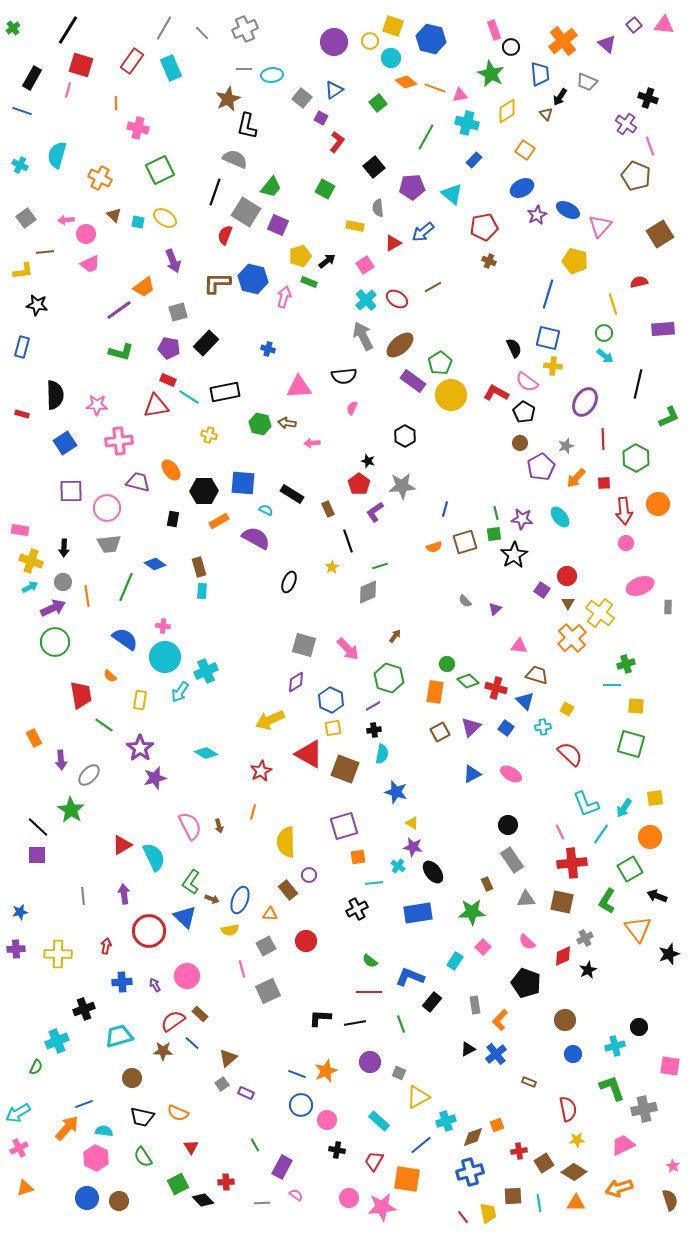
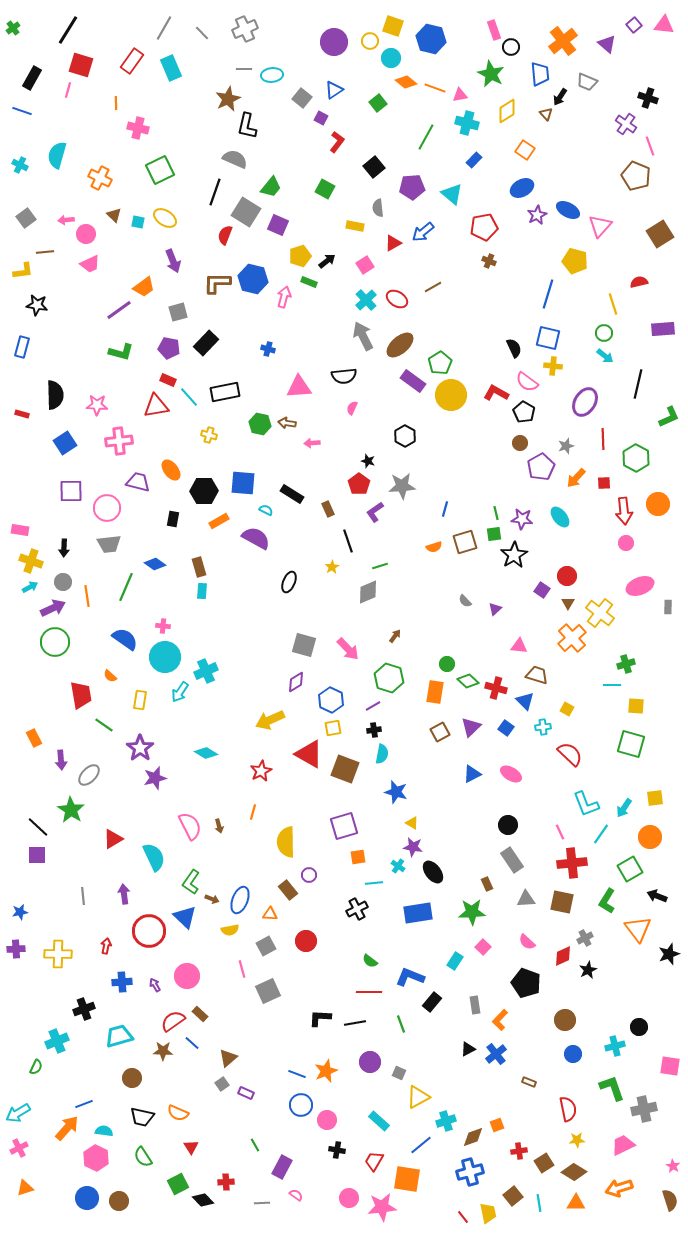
cyan line at (189, 397): rotated 15 degrees clockwise
red triangle at (122, 845): moved 9 px left, 6 px up
brown square at (513, 1196): rotated 36 degrees counterclockwise
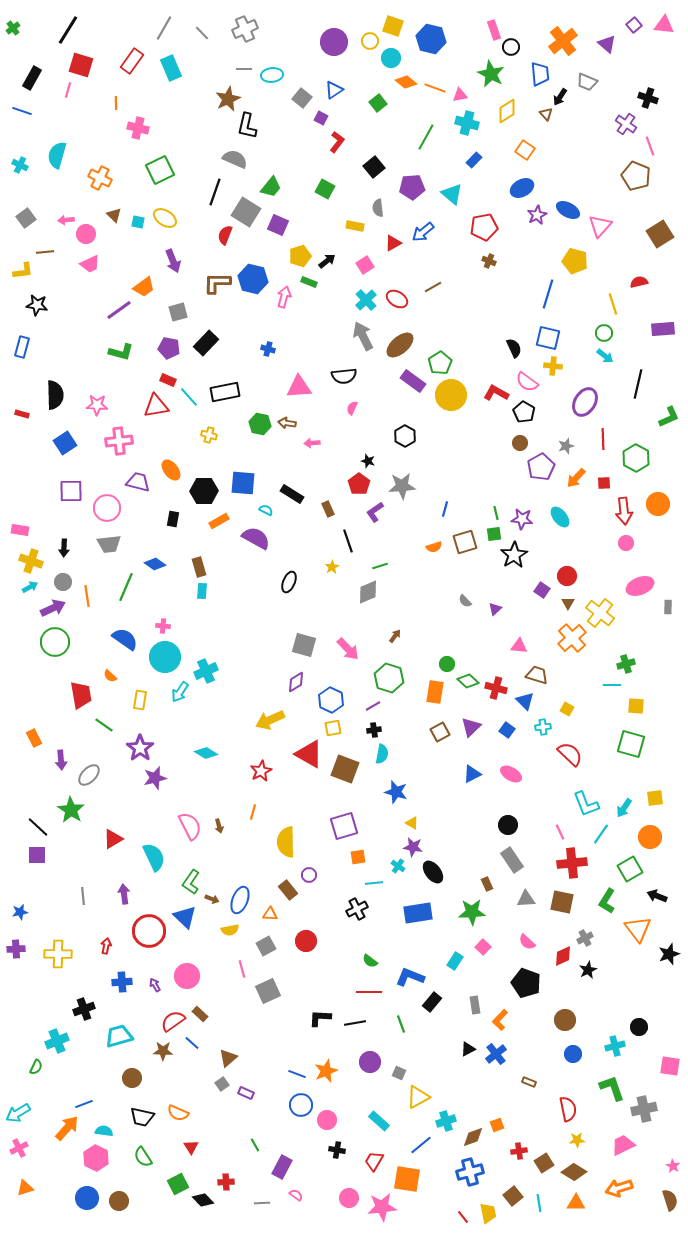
blue square at (506, 728): moved 1 px right, 2 px down
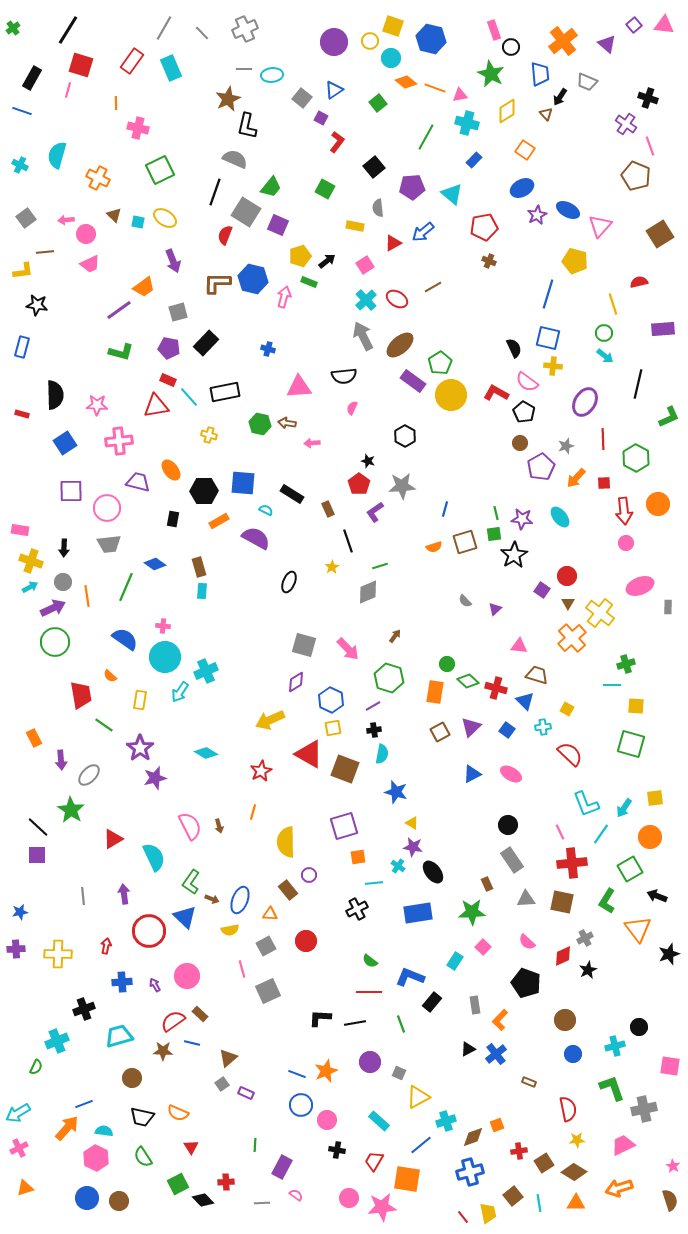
orange cross at (100, 178): moved 2 px left
blue line at (192, 1043): rotated 28 degrees counterclockwise
green line at (255, 1145): rotated 32 degrees clockwise
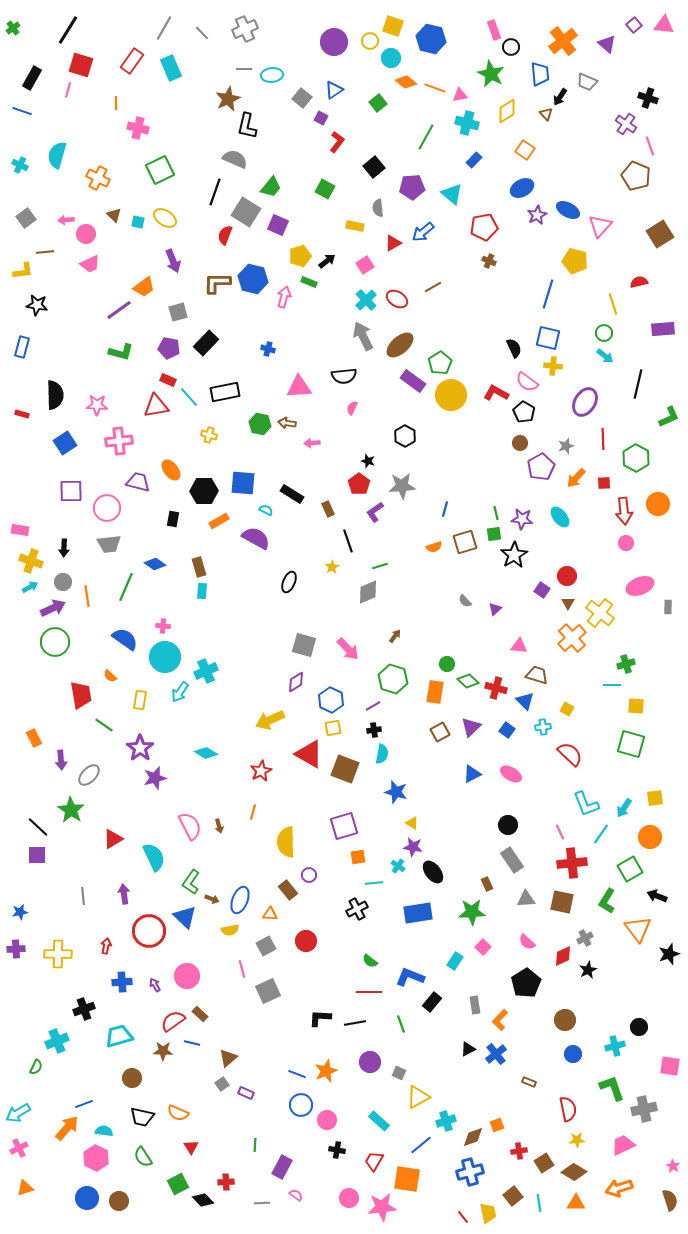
green hexagon at (389, 678): moved 4 px right, 1 px down
black pentagon at (526, 983): rotated 20 degrees clockwise
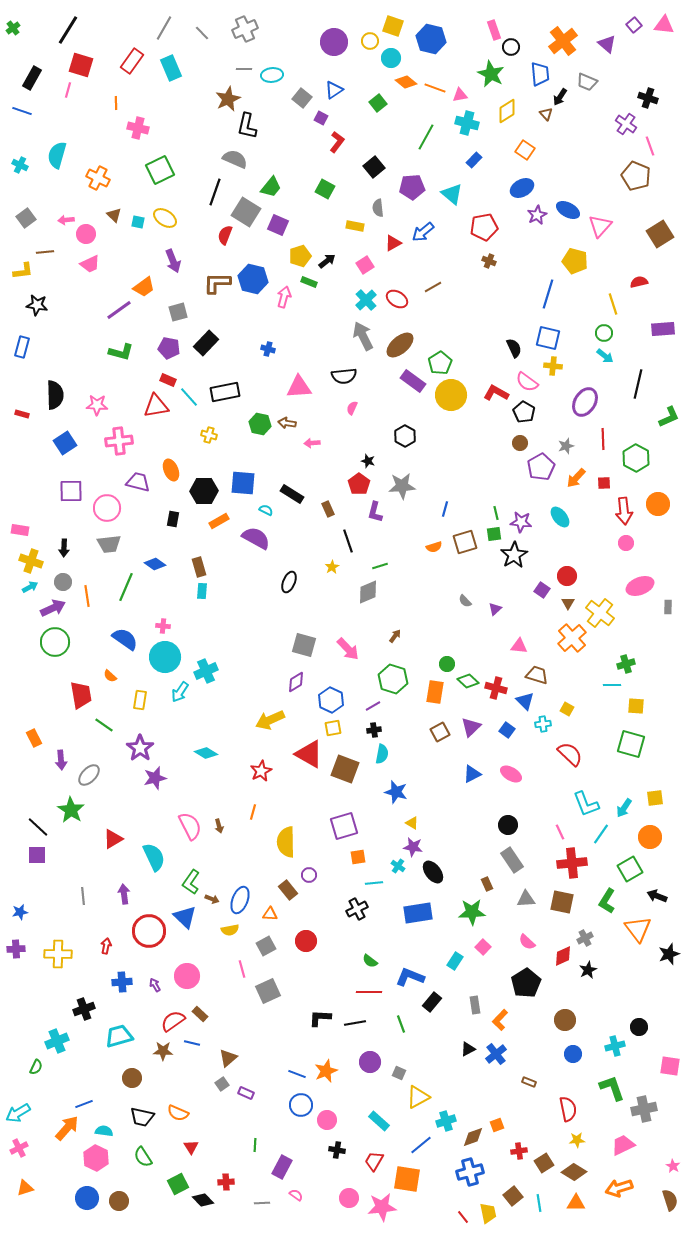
orange ellipse at (171, 470): rotated 15 degrees clockwise
purple L-shape at (375, 512): rotated 40 degrees counterclockwise
purple star at (522, 519): moved 1 px left, 3 px down
cyan cross at (543, 727): moved 3 px up
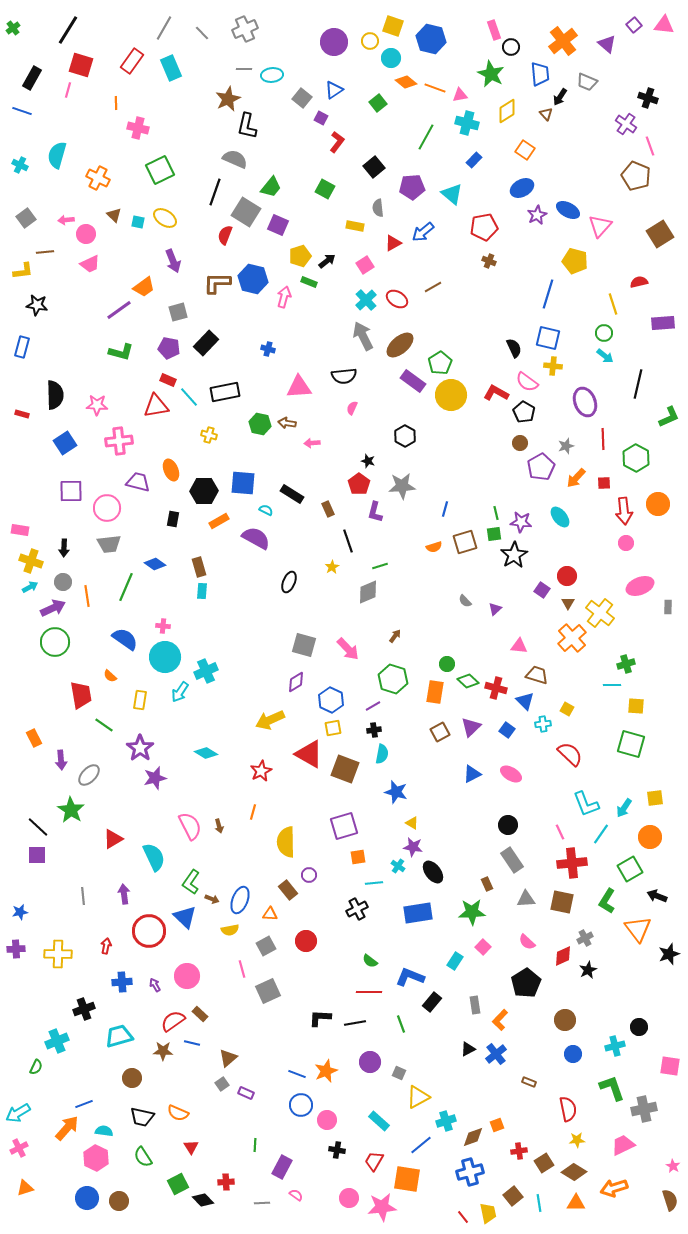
purple rectangle at (663, 329): moved 6 px up
purple ellipse at (585, 402): rotated 52 degrees counterclockwise
orange arrow at (619, 1188): moved 5 px left
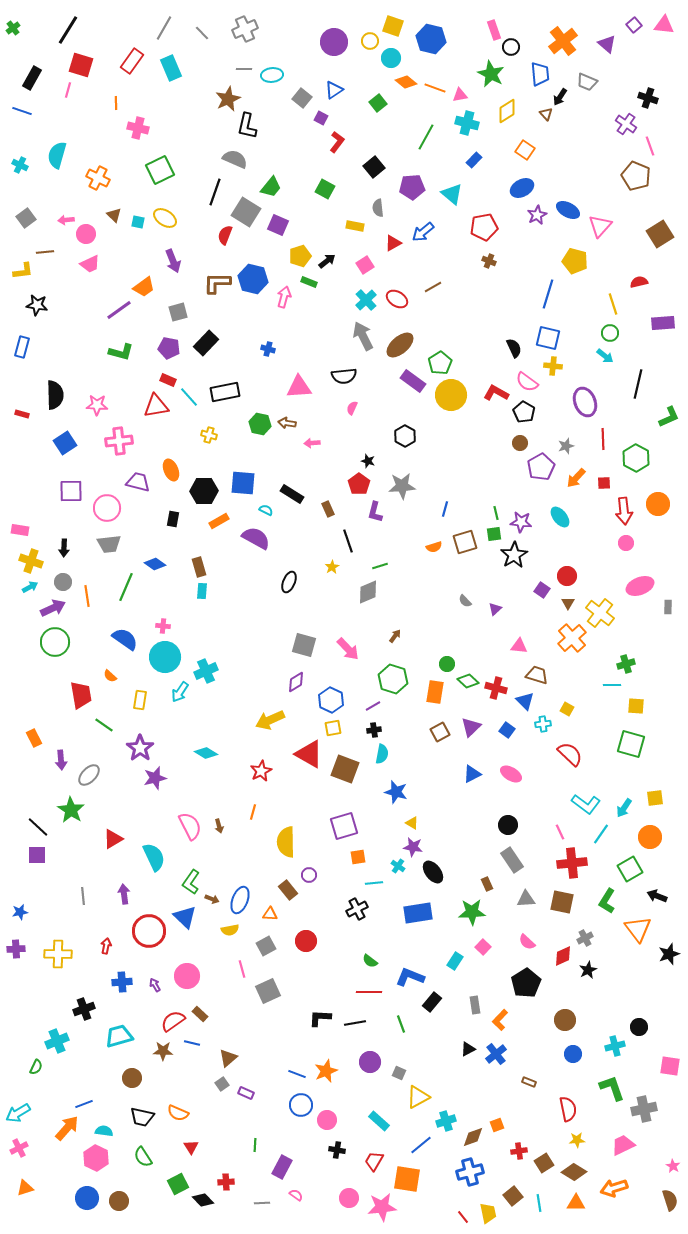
green circle at (604, 333): moved 6 px right
cyan L-shape at (586, 804): rotated 32 degrees counterclockwise
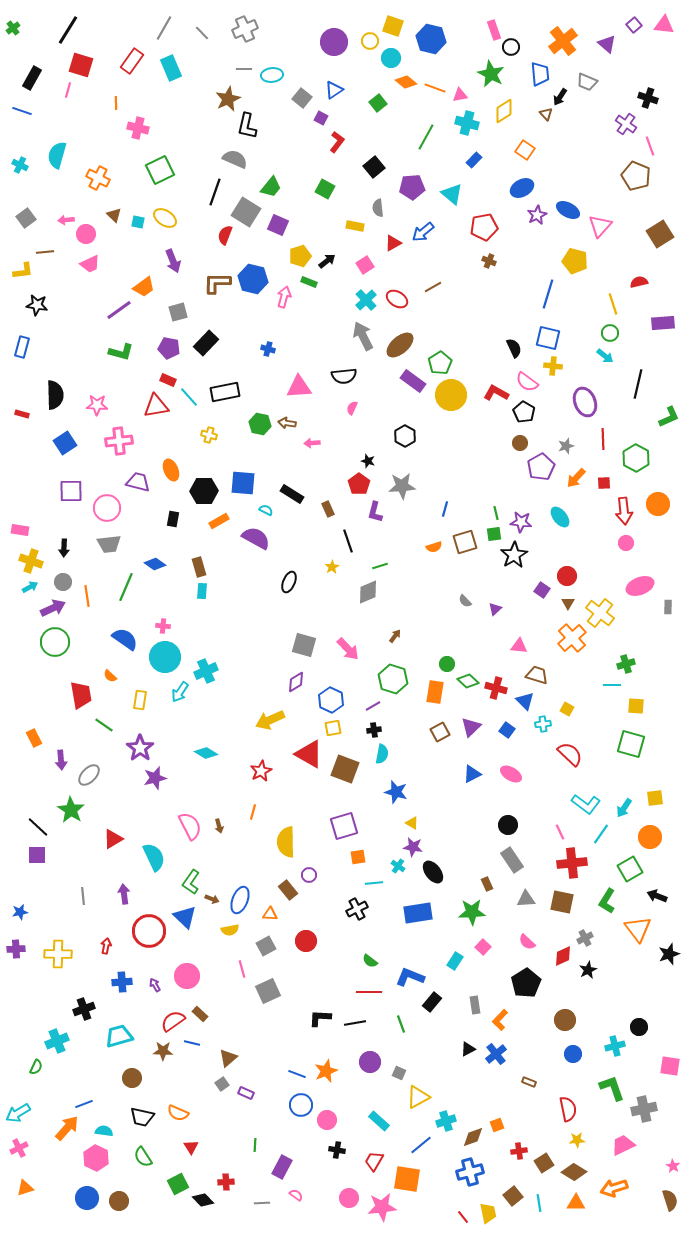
yellow diamond at (507, 111): moved 3 px left
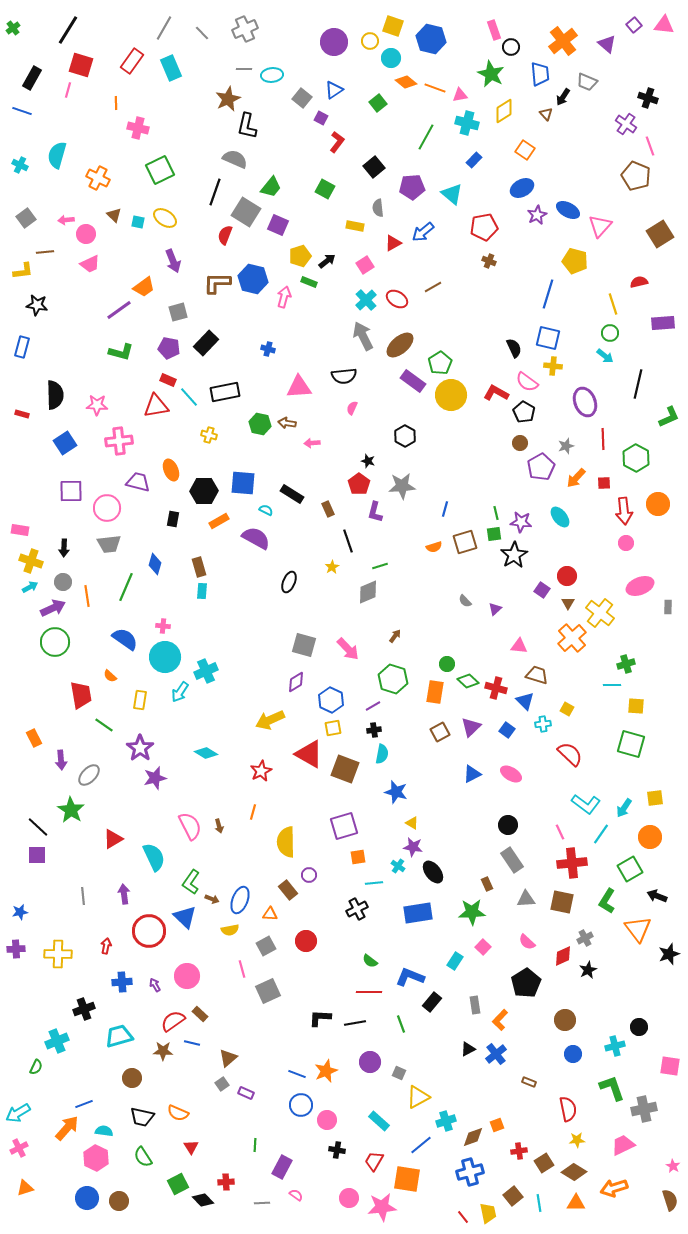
black arrow at (560, 97): moved 3 px right
blue diamond at (155, 564): rotated 70 degrees clockwise
